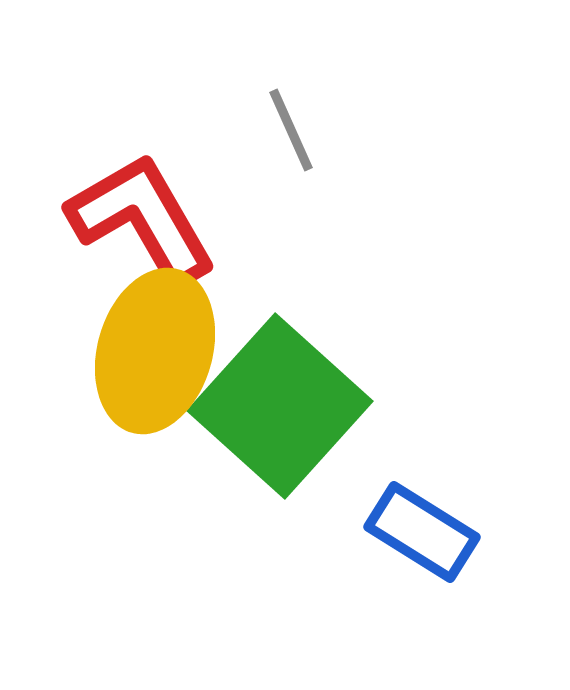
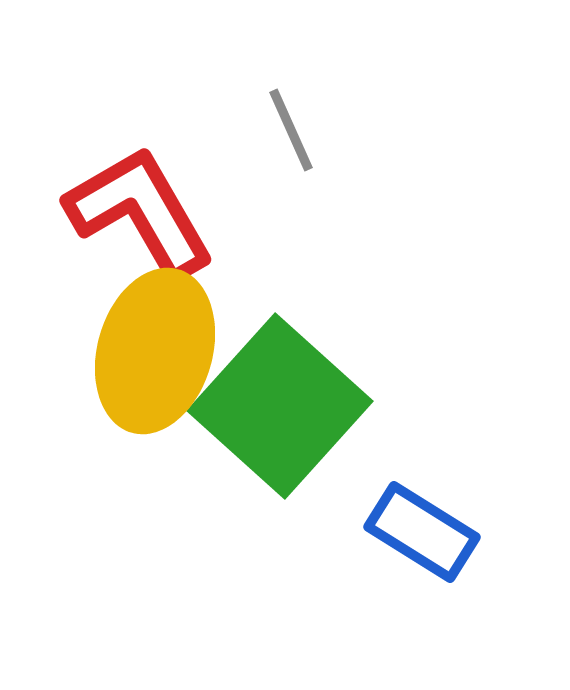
red L-shape: moved 2 px left, 7 px up
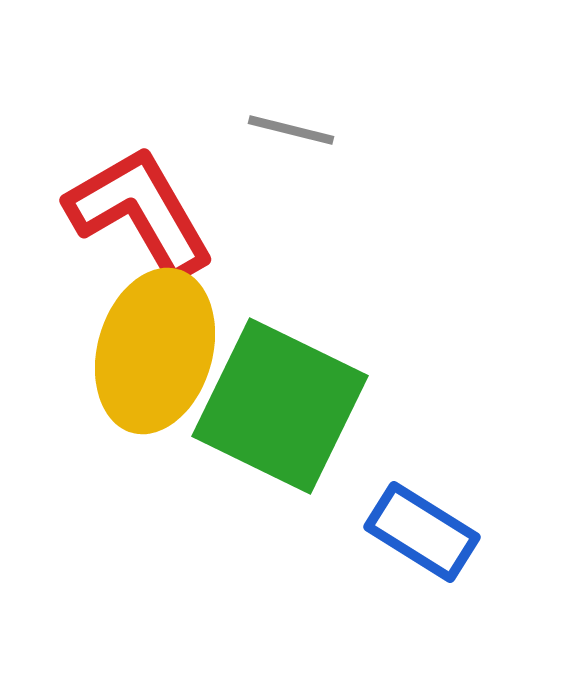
gray line: rotated 52 degrees counterclockwise
green square: rotated 16 degrees counterclockwise
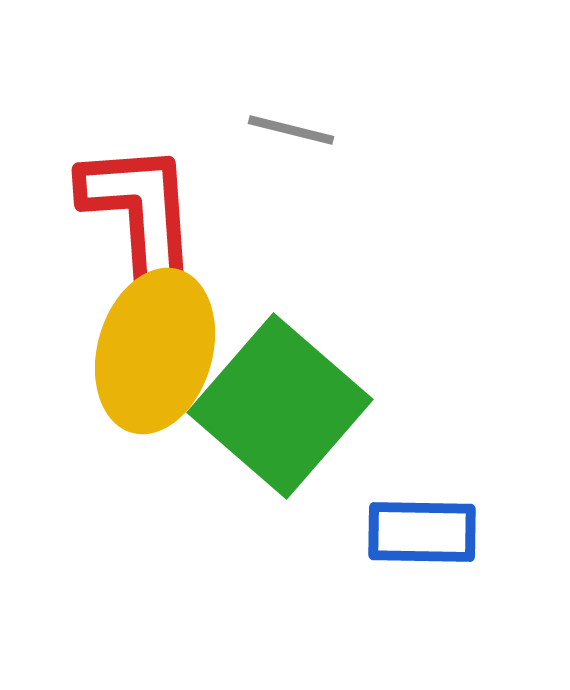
red L-shape: rotated 26 degrees clockwise
green square: rotated 15 degrees clockwise
blue rectangle: rotated 31 degrees counterclockwise
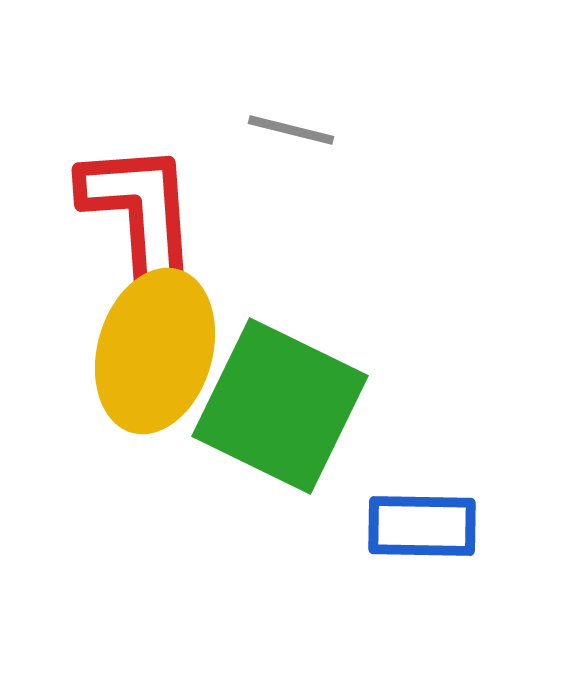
green square: rotated 15 degrees counterclockwise
blue rectangle: moved 6 px up
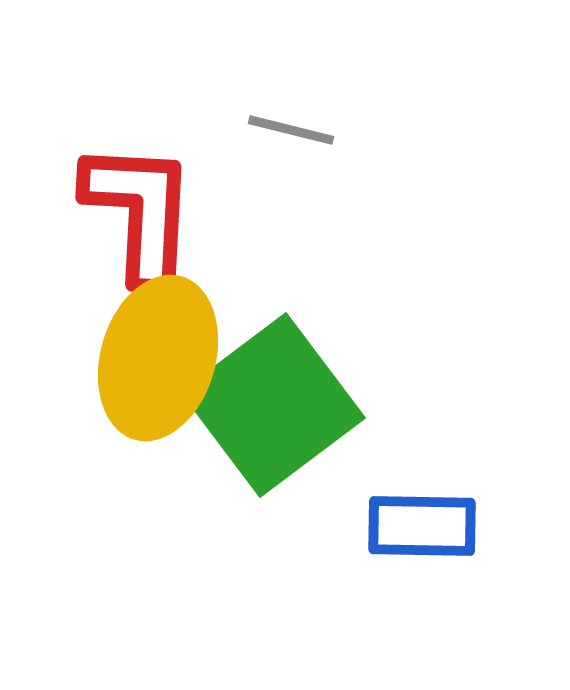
red L-shape: rotated 7 degrees clockwise
yellow ellipse: moved 3 px right, 7 px down
green square: moved 7 px left, 1 px up; rotated 27 degrees clockwise
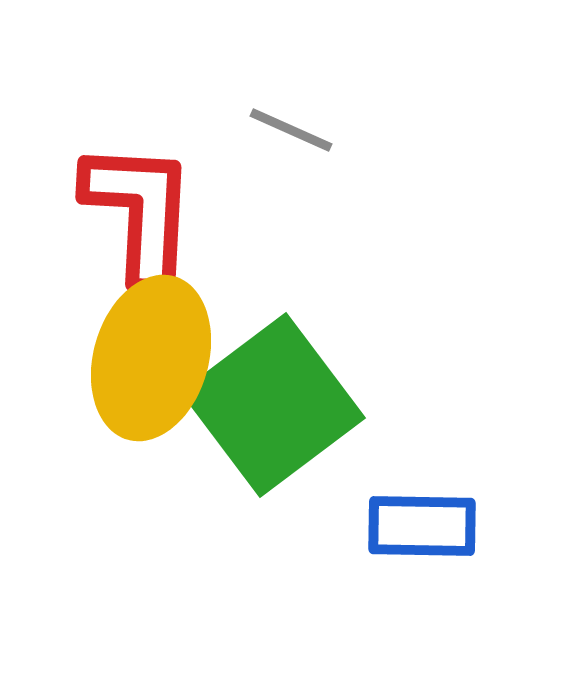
gray line: rotated 10 degrees clockwise
yellow ellipse: moved 7 px left
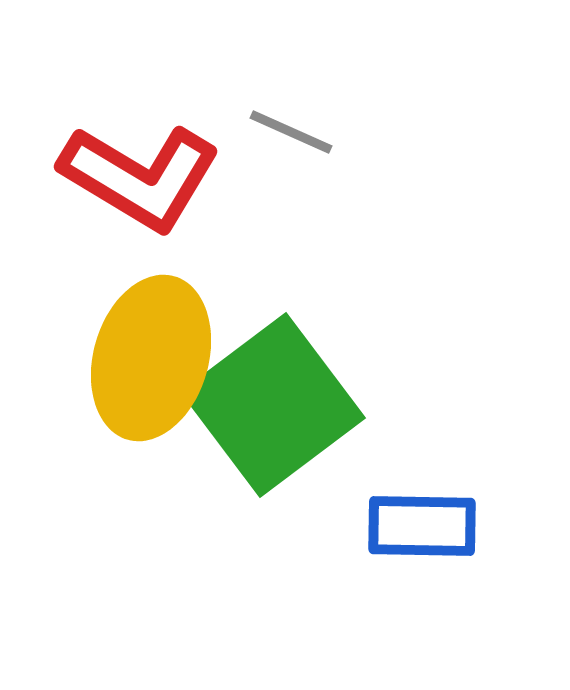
gray line: moved 2 px down
red L-shape: moved 35 px up; rotated 118 degrees clockwise
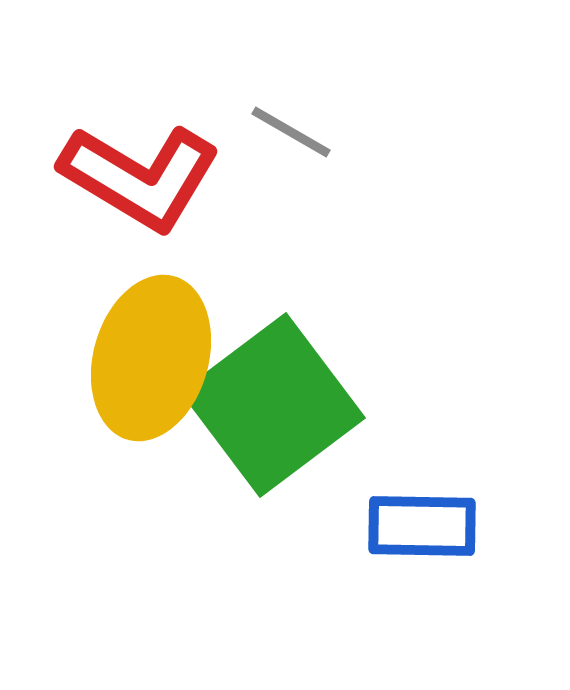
gray line: rotated 6 degrees clockwise
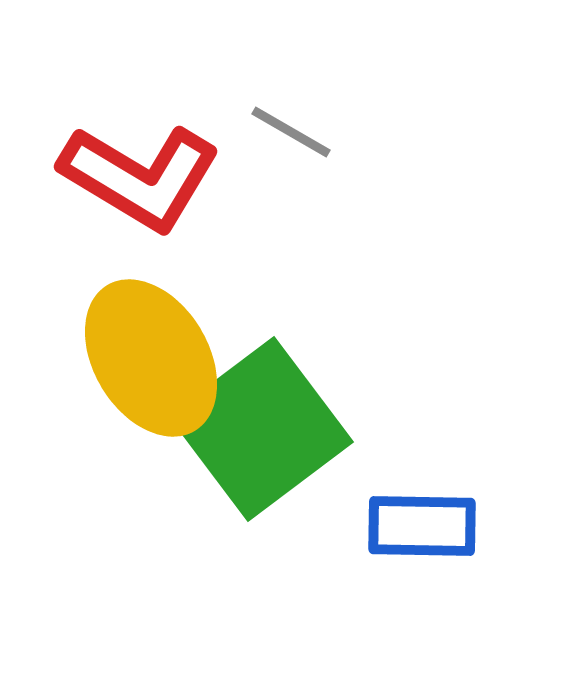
yellow ellipse: rotated 47 degrees counterclockwise
green square: moved 12 px left, 24 px down
